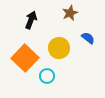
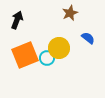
black arrow: moved 14 px left
orange square: moved 3 px up; rotated 24 degrees clockwise
cyan circle: moved 18 px up
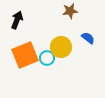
brown star: moved 2 px up; rotated 14 degrees clockwise
yellow circle: moved 2 px right, 1 px up
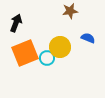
black arrow: moved 1 px left, 3 px down
blue semicircle: rotated 16 degrees counterclockwise
yellow circle: moved 1 px left
orange square: moved 2 px up
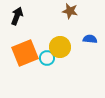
brown star: rotated 21 degrees clockwise
black arrow: moved 1 px right, 7 px up
blue semicircle: moved 2 px right, 1 px down; rotated 16 degrees counterclockwise
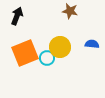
blue semicircle: moved 2 px right, 5 px down
